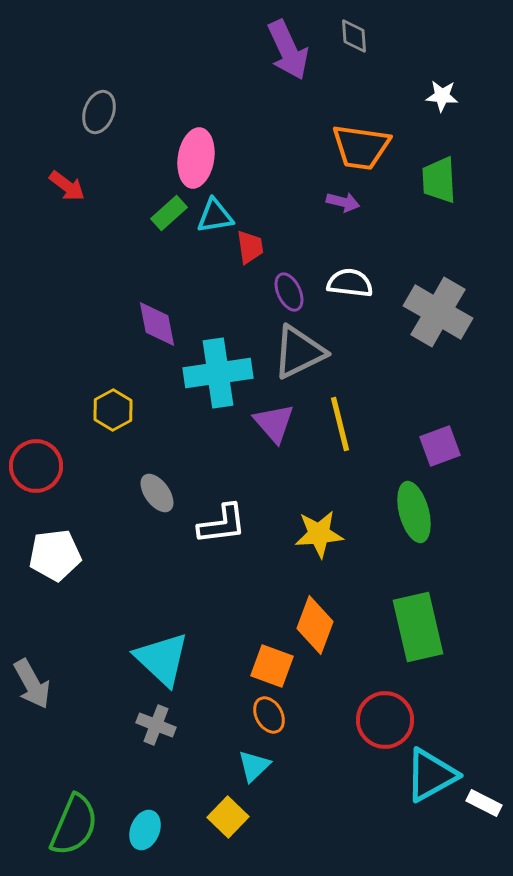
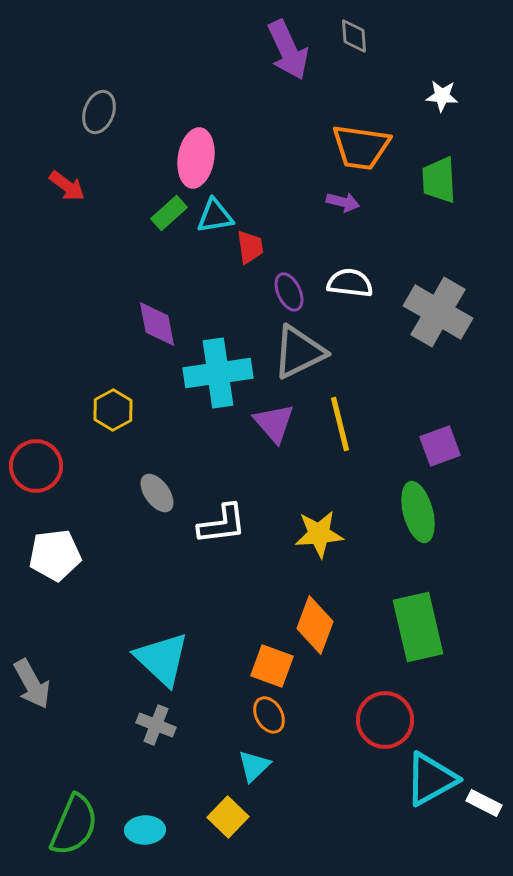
green ellipse at (414, 512): moved 4 px right
cyan triangle at (431, 775): moved 4 px down
cyan ellipse at (145, 830): rotated 66 degrees clockwise
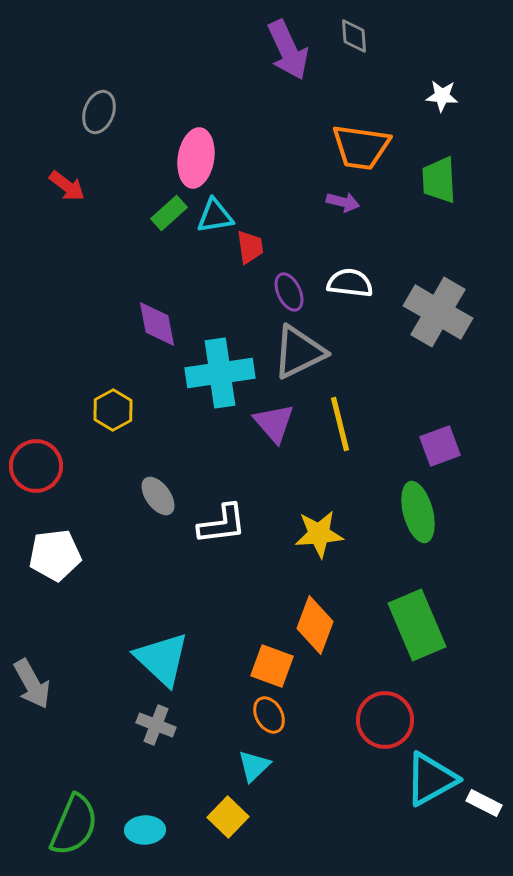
cyan cross at (218, 373): moved 2 px right
gray ellipse at (157, 493): moved 1 px right, 3 px down
green rectangle at (418, 627): moved 1 px left, 2 px up; rotated 10 degrees counterclockwise
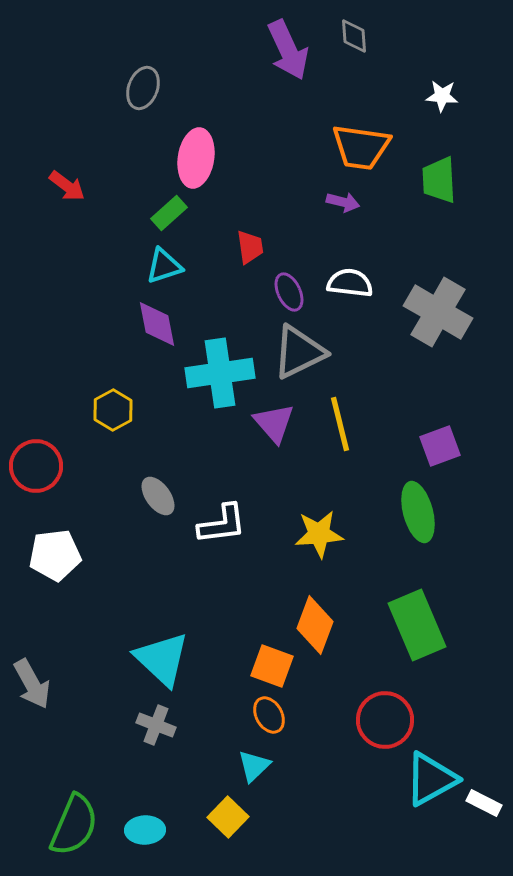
gray ellipse at (99, 112): moved 44 px right, 24 px up
cyan triangle at (215, 216): moved 51 px left, 50 px down; rotated 9 degrees counterclockwise
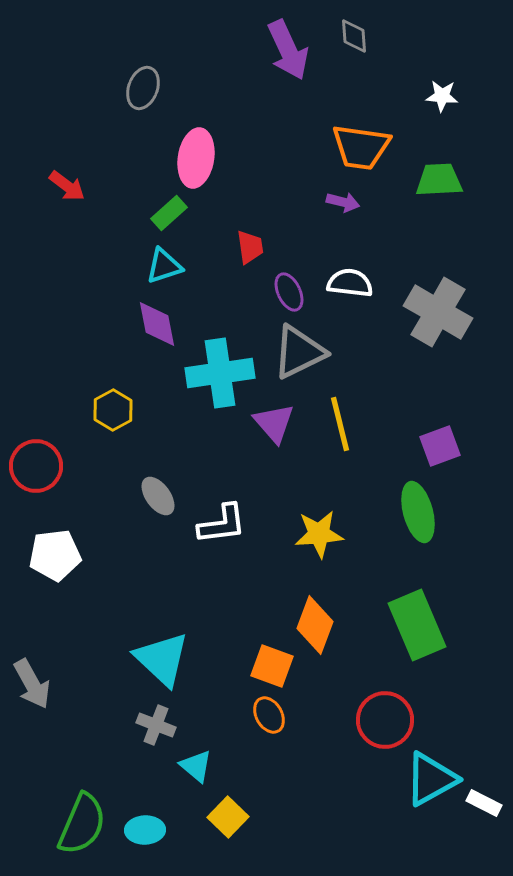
green trapezoid at (439, 180): rotated 90 degrees clockwise
cyan triangle at (254, 766): moved 58 px left; rotated 36 degrees counterclockwise
green semicircle at (74, 825): moved 8 px right, 1 px up
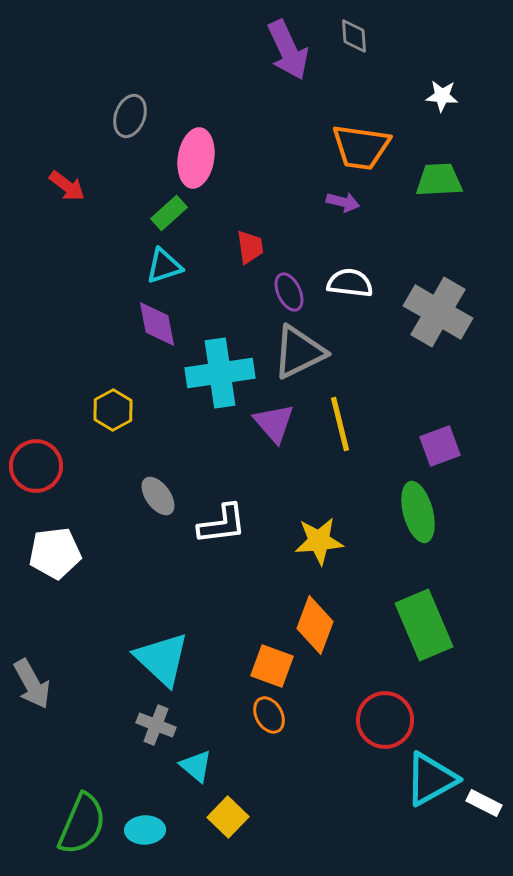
gray ellipse at (143, 88): moved 13 px left, 28 px down
yellow star at (319, 534): moved 7 px down
white pentagon at (55, 555): moved 2 px up
green rectangle at (417, 625): moved 7 px right
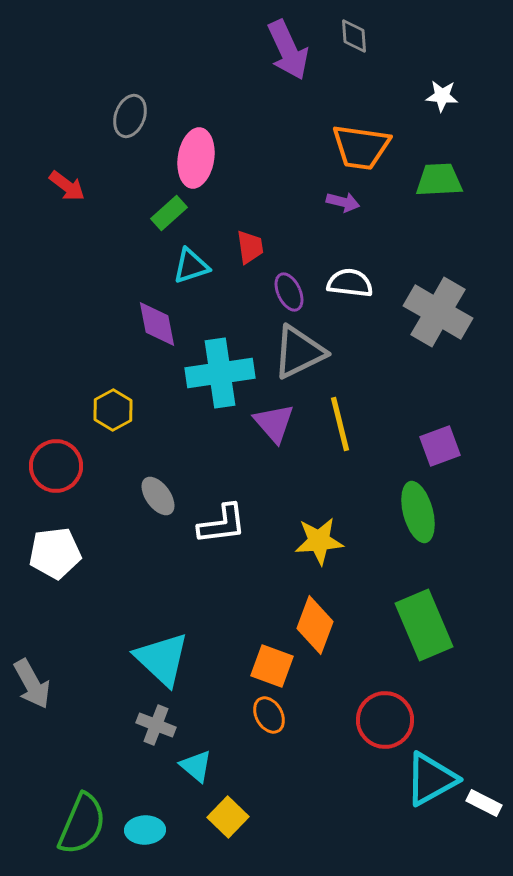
cyan triangle at (164, 266): moved 27 px right
red circle at (36, 466): moved 20 px right
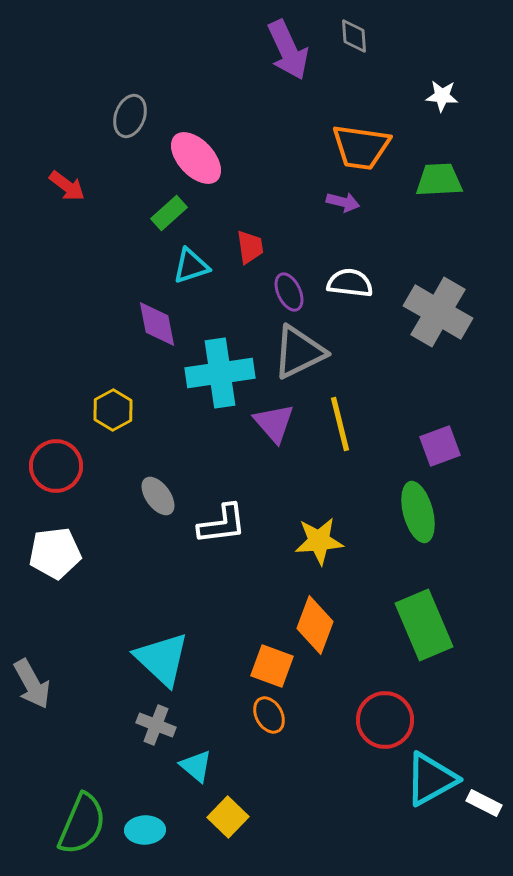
pink ellipse at (196, 158): rotated 52 degrees counterclockwise
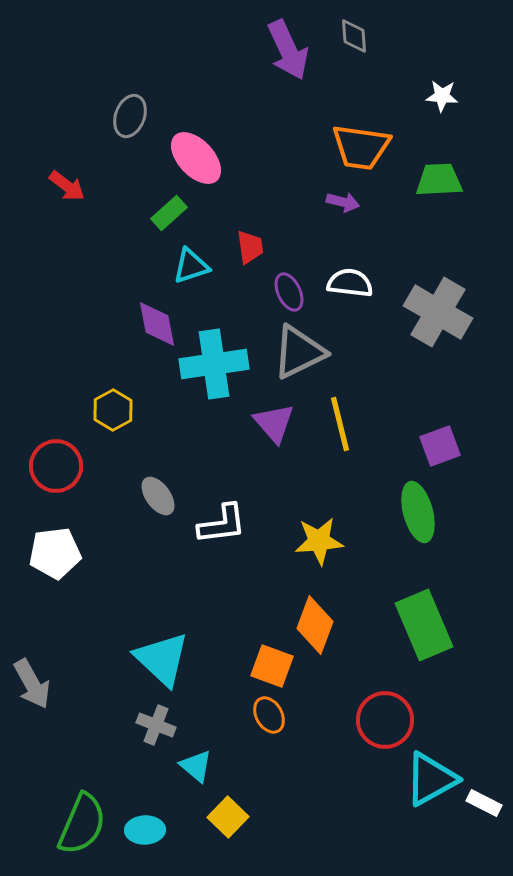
cyan cross at (220, 373): moved 6 px left, 9 px up
